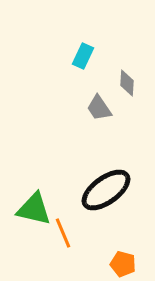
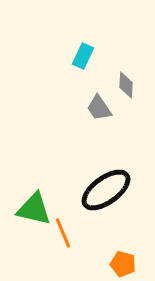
gray diamond: moved 1 px left, 2 px down
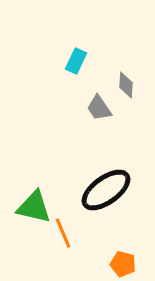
cyan rectangle: moved 7 px left, 5 px down
green triangle: moved 2 px up
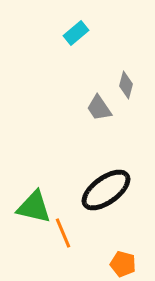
cyan rectangle: moved 28 px up; rotated 25 degrees clockwise
gray diamond: rotated 12 degrees clockwise
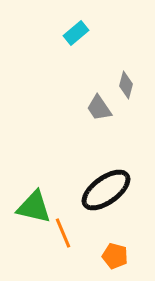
orange pentagon: moved 8 px left, 8 px up
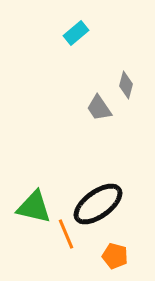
black ellipse: moved 8 px left, 14 px down
orange line: moved 3 px right, 1 px down
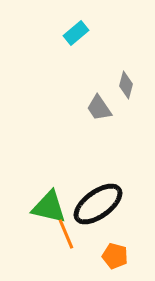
green triangle: moved 15 px right
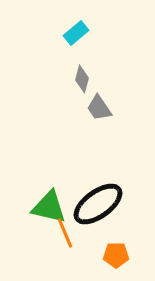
gray diamond: moved 44 px left, 6 px up
orange line: moved 1 px left, 1 px up
orange pentagon: moved 1 px right, 1 px up; rotated 15 degrees counterclockwise
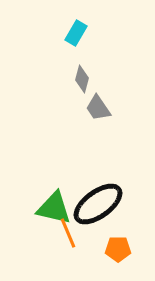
cyan rectangle: rotated 20 degrees counterclockwise
gray trapezoid: moved 1 px left
green triangle: moved 5 px right, 1 px down
orange line: moved 3 px right
orange pentagon: moved 2 px right, 6 px up
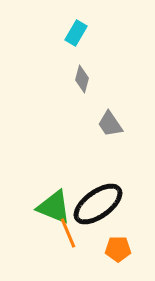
gray trapezoid: moved 12 px right, 16 px down
green triangle: moved 1 px up; rotated 9 degrees clockwise
